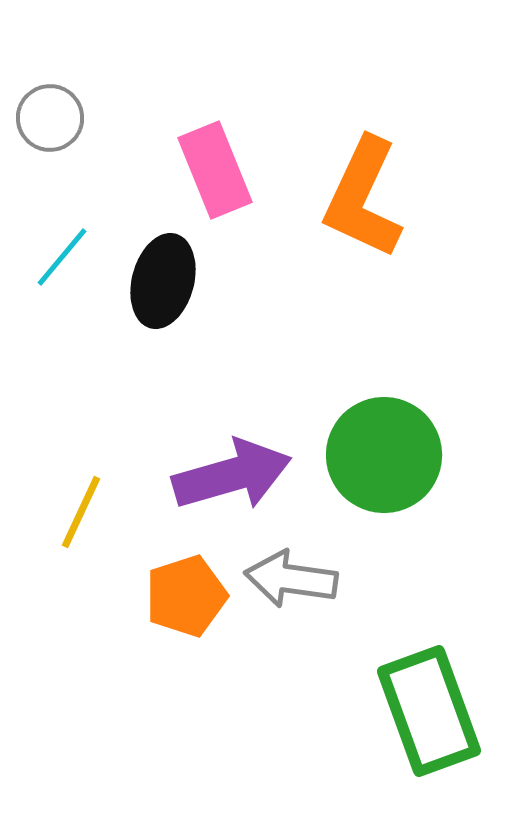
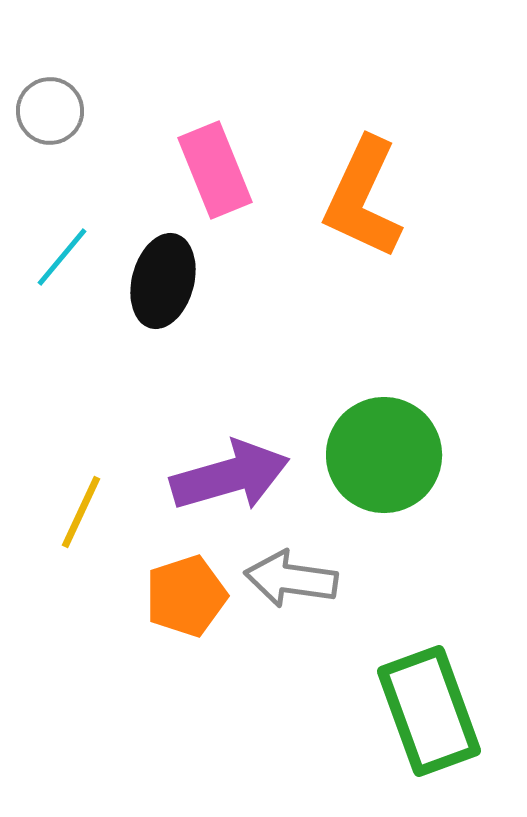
gray circle: moved 7 px up
purple arrow: moved 2 px left, 1 px down
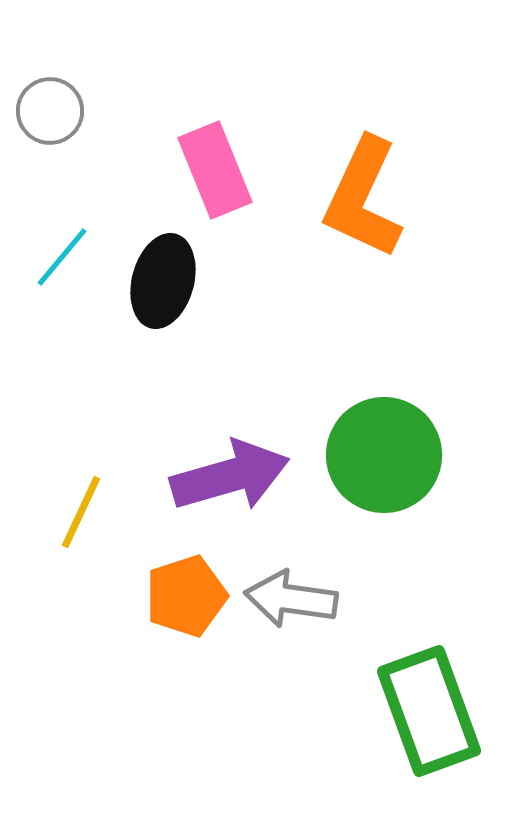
gray arrow: moved 20 px down
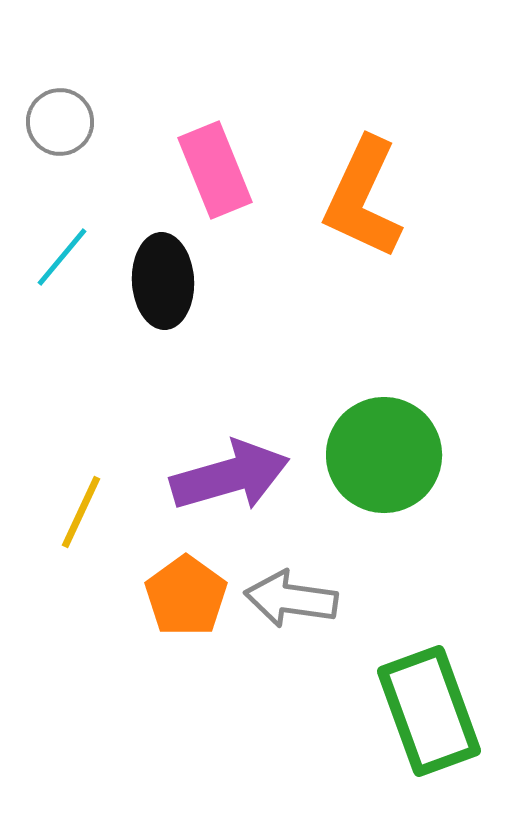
gray circle: moved 10 px right, 11 px down
black ellipse: rotated 18 degrees counterclockwise
orange pentagon: rotated 18 degrees counterclockwise
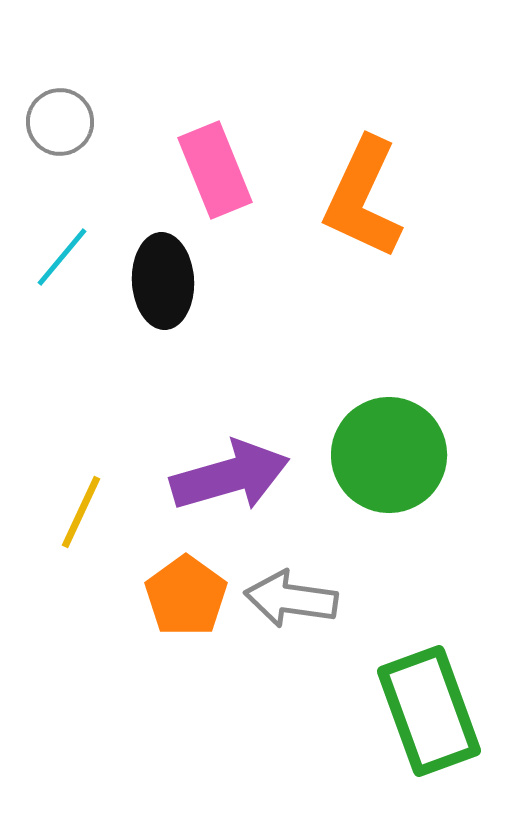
green circle: moved 5 px right
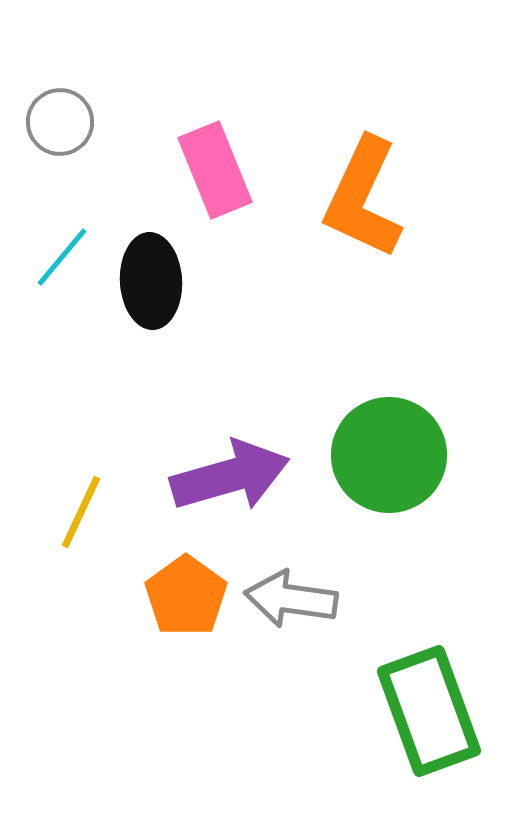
black ellipse: moved 12 px left
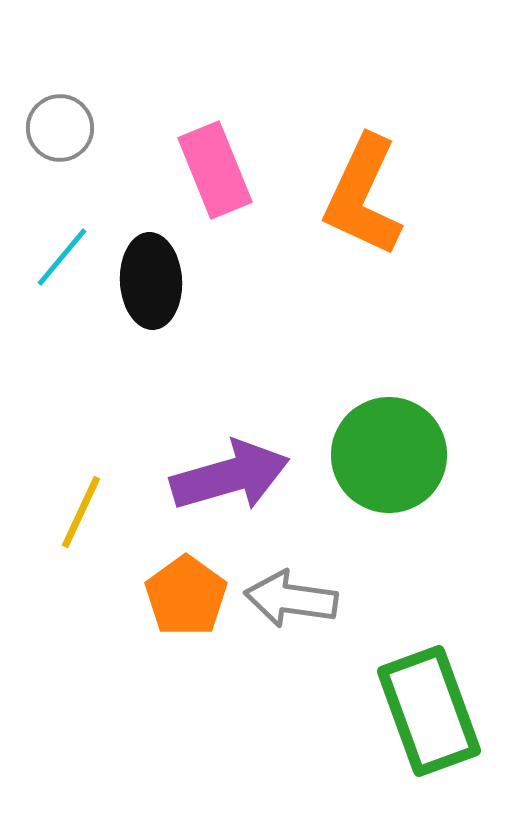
gray circle: moved 6 px down
orange L-shape: moved 2 px up
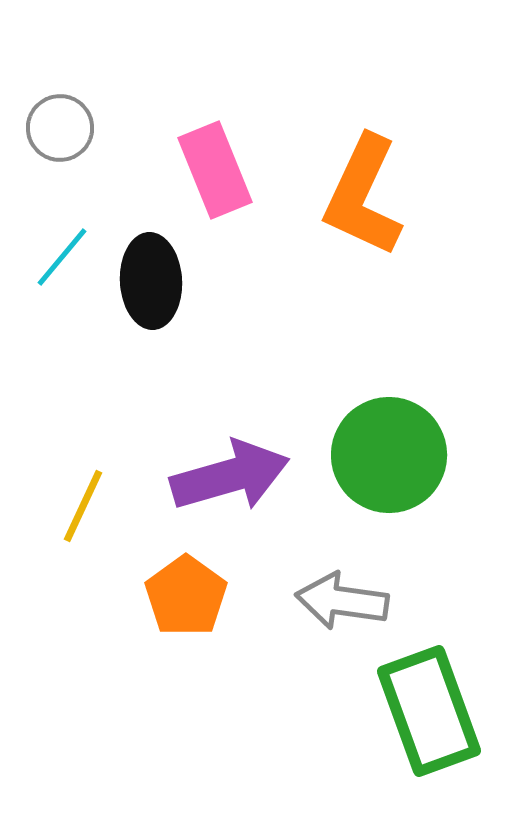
yellow line: moved 2 px right, 6 px up
gray arrow: moved 51 px right, 2 px down
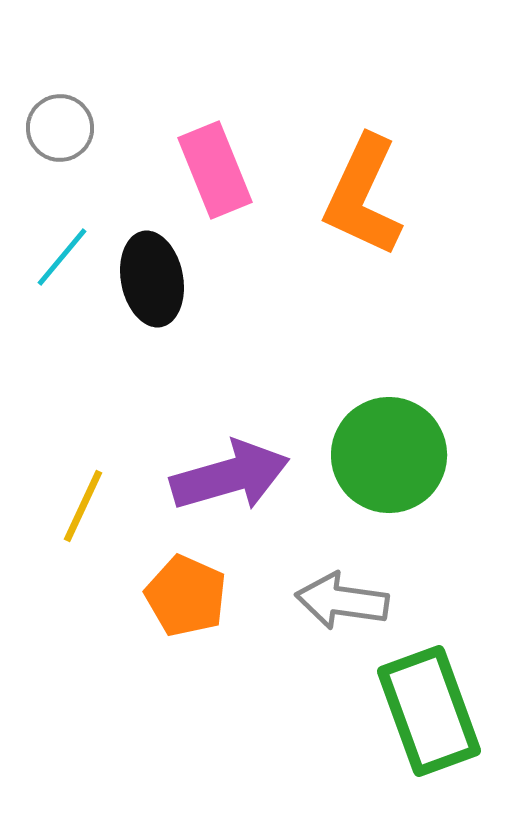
black ellipse: moved 1 px right, 2 px up; rotated 8 degrees counterclockwise
orange pentagon: rotated 12 degrees counterclockwise
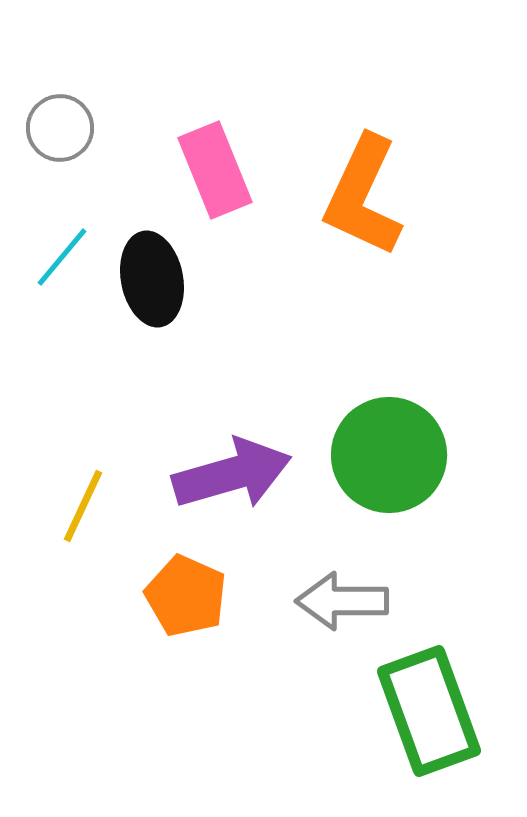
purple arrow: moved 2 px right, 2 px up
gray arrow: rotated 8 degrees counterclockwise
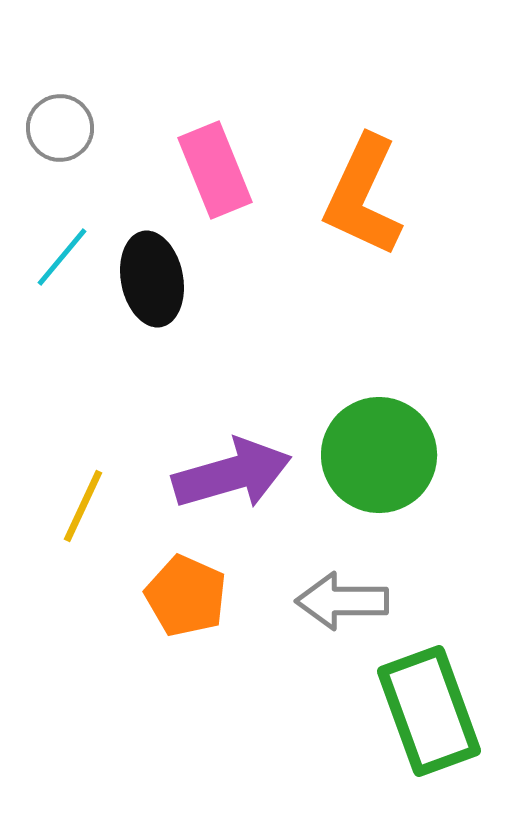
green circle: moved 10 px left
